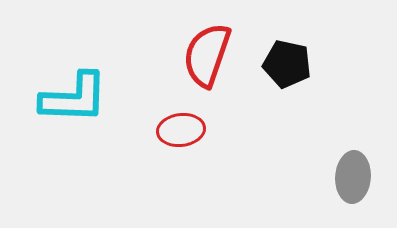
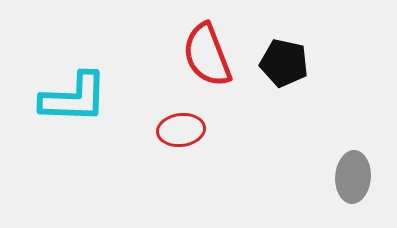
red semicircle: rotated 40 degrees counterclockwise
black pentagon: moved 3 px left, 1 px up
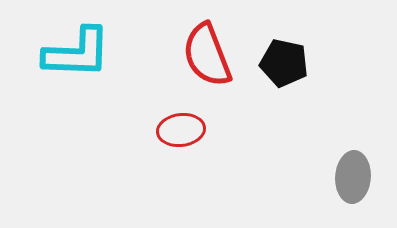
cyan L-shape: moved 3 px right, 45 px up
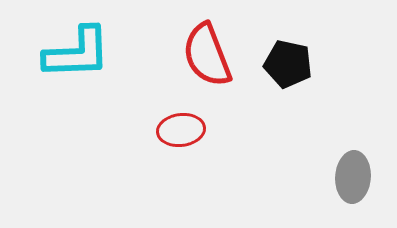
cyan L-shape: rotated 4 degrees counterclockwise
black pentagon: moved 4 px right, 1 px down
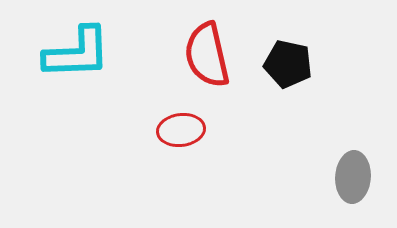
red semicircle: rotated 8 degrees clockwise
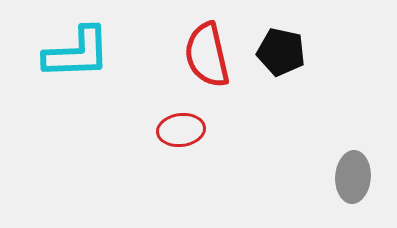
black pentagon: moved 7 px left, 12 px up
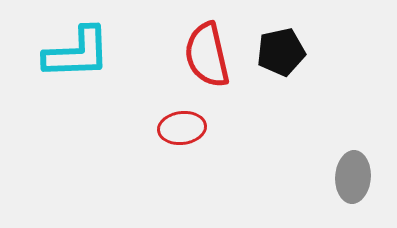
black pentagon: rotated 24 degrees counterclockwise
red ellipse: moved 1 px right, 2 px up
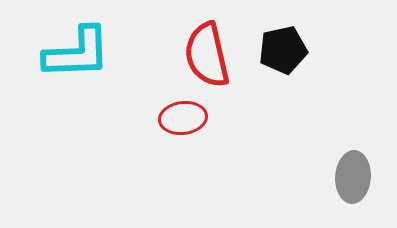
black pentagon: moved 2 px right, 2 px up
red ellipse: moved 1 px right, 10 px up
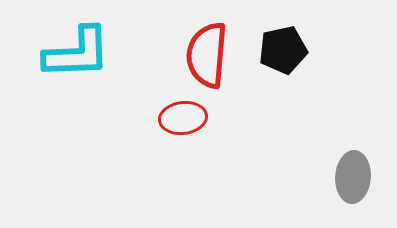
red semicircle: rotated 18 degrees clockwise
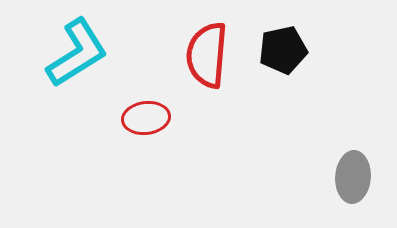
cyan L-shape: rotated 30 degrees counterclockwise
red ellipse: moved 37 px left
